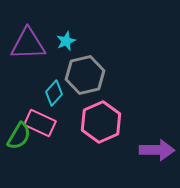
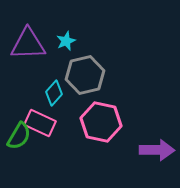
pink hexagon: rotated 24 degrees counterclockwise
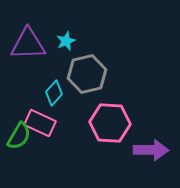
gray hexagon: moved 2 px right, 1 px up
pink hexagon: moved 9 px right, 1 px down; rotated 9 degrees counterclockwise
purple arrow: moved 6 px left
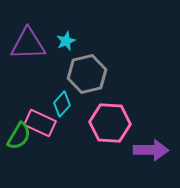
cyan diamond: moved 8 px right, 11 px down
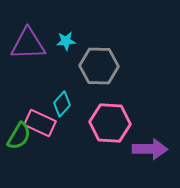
cyan star: rotated 18 degrees clockwise
gray hexagon: moved 12 px right, 8 px up; rotated 15 degrees clockwise
purple arrow: moved 1 px left, 1 px up
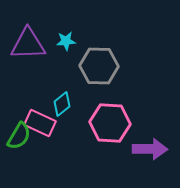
cyan diamond: rotated 10 degrees clockwise
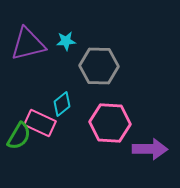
purple triangle: rotated 12 degrees counterclockwise
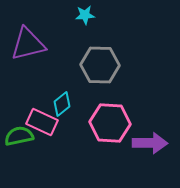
cyan star: moved 19 px right, 26 px up
gray hexagon: moved 1 px right, 1 px up
pink rectangle: moved 2 px right, 1 px up
green semicircle: rotated 132 degrees counterclockwise
purple arrow: moved 6 px up
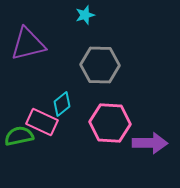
cyan star: rotated 12 degrees counterclockwise
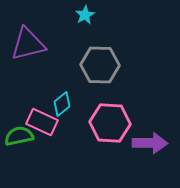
cyan star: rotated 12 degrees counterclockwise
